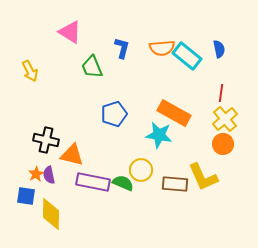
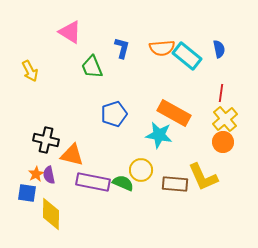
orange circle: moved 2 px up
blue square: moved 1 px right, 3 px up
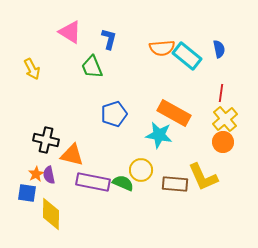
blue L-shape: moved 13 px left, 9 px up
yellow arrow: moved 2 px right, 2 px up
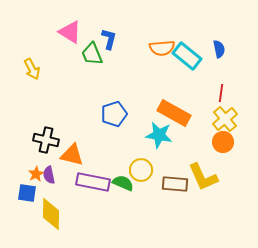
green trapezoid: moved 13 px up
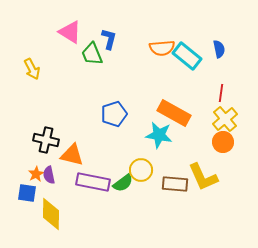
green semicircle: rotated 120 degrees clockwise
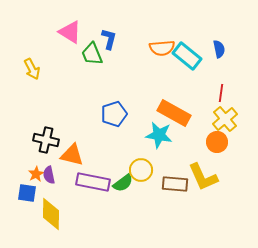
orange circle: moved 6 px left
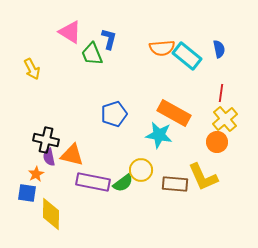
purple semicircle: moved 18 px up
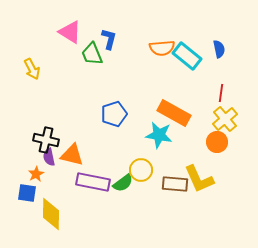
yellow L-shape: moved 4 px left, 2 px down
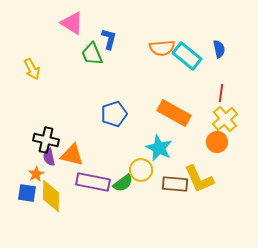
pink triangle: moved 2 px right, 9 px up
cyan star: moved 13 px down; rotated 16 degrees clockwise
yellow diamond: moved 18 px up
